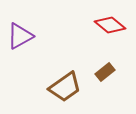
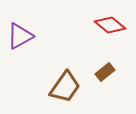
brown trapezoid: rotated 20 degrees counterclockwise
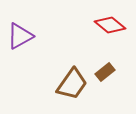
brown trapezoid: moved 7 px right, 3 px up
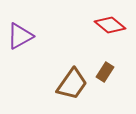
brown rectangle: rotated 18 degrees counterclockwise
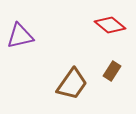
purple triangle: rotated 16 degrees clockwise
brown rectangle: moved 7 px right, 1 px up
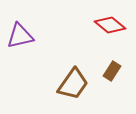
brown trapezoid: moved 1 px right
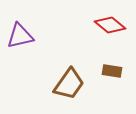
brown rectangle: rotated 66 degrees clockwise
brown trapezoid: moved 4 px left
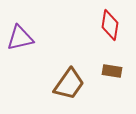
red diamond: rotated 60 degrees clockwise
purple triangle: moved 2 px down
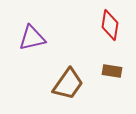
purple triangle: moved 12 px right
brown trapezoid: moved 1 px left
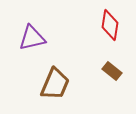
brown rectangle: rotated 30 degrees clockwise
brown trapezoid: moved 13 px left; rotated 12 degrees counterclockwise
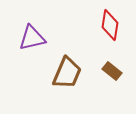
brown trapezoid: moved 12 px right, 11 px up
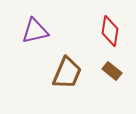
red diamond: moved 6 px down
purple triangle: moved 3 px right, 7 px up
